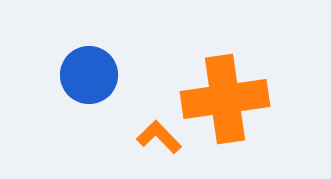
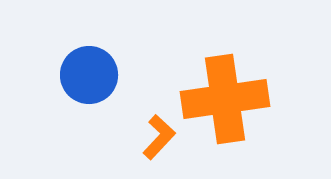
orange L-shape: rotated 87 degrees clockwise
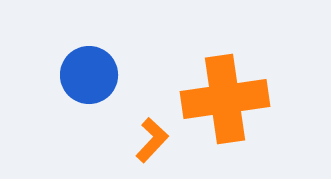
orange L-shape: moved 7 px left, 3 px down
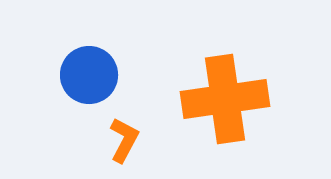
orange L-shape: moved 28 px left; rotated 15 degrees counterclockwise
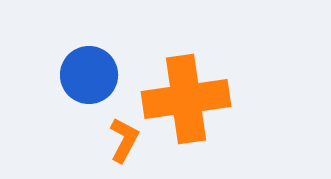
orange cross: moved 39 px left
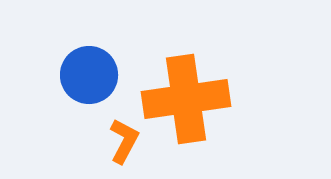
orange L-shape: moved 1 px down
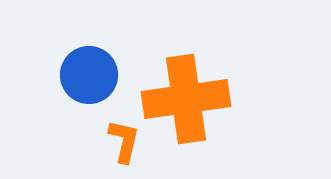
orange L-shape: rotated 15 degrees counterclockwise
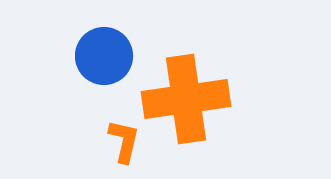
blue circle: moved 15 px right, 19 px up
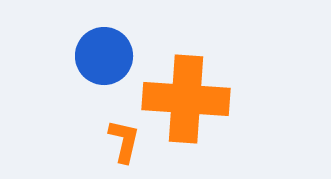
orange cross: rotated 12 degrees clockwise
